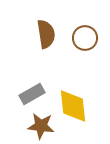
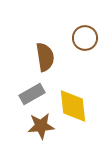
brown semicircle: moved 1 px left, 23 px down
brown star: rotated 12 degrees counterclockwise
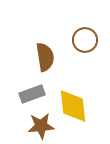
brown circle: moved 2 px down
gray rectangle: rotated 10 degrees clockwise
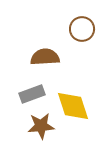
brown circle: moved 3 px left, 11 px up
brown semicircle: rotated 84 degrees counterclockwise
yellow diamond: rotated 12 degrees counterclockwise
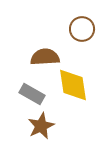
gray rectangle: rotated 50 degrees clockwise
yellow diamond: moved 21 px up; rotated 9 degrees clockwise
brown star: rotated 20 degrees counterclockwise
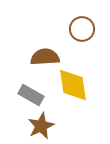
gray rectangle: moved 1 px left, 1 px down
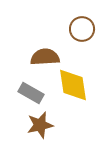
gray rectangle: moved 2 px up
brown star: moved 1 px left, 1 px up; rotated 12 degrees clockwise
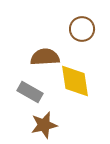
yellow diamond: moved 2 px right, 4 px up
gray rectangle: moved 1 px left, 1 px up
brown star: moved 4 px right
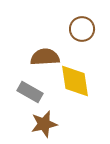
brown star: moved 1 px up
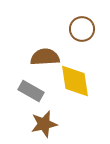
gray rectangle: moved 1 px right, 1 px up
